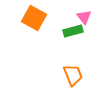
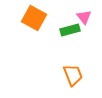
green rectangle: moved 3 px left, 1 px up
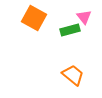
orange trapezoid: rotated 30 degrees counterclockwise
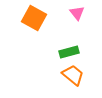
pink triangle: moved 7 px left, 4 px up
green rectangle: moved 1 px left, 22 px down
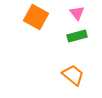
orange square: moved 2 px right, 1 px up
green rectangle: moved 8 px right, 16 px up
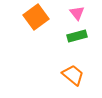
orange square: rotated 25 degrees clockwise
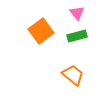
orange square: moved 5 px right, 14 px down
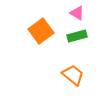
pink triangle: rotated 21 degrees counterclockwise
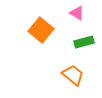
orange square: moved 1 px up; rotated 15 degrees counterclockwise
green rectangle: moved 7 px right, 6 px down
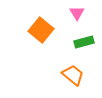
pink triangle: rotated 28 degrees clockwise
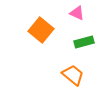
pink triangle: rotated 35 degrees counterclockwise
